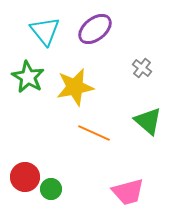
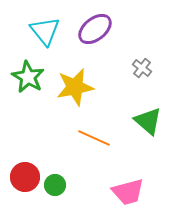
orange line: moved 5 px down
green circle: moved 4 px right, 4 px up
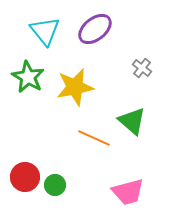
green triangle: moved 16 px left
